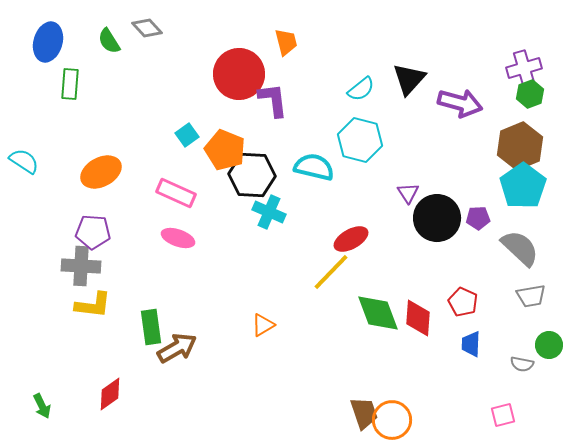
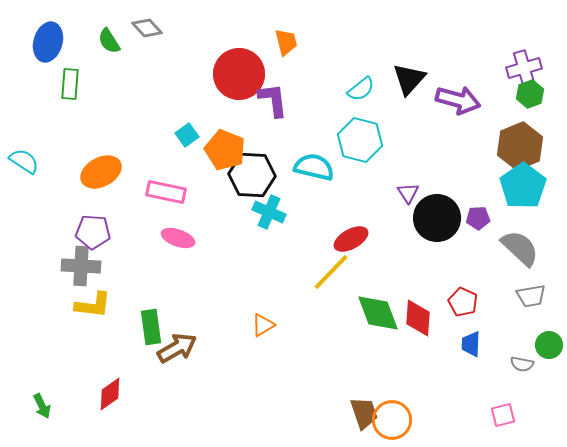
purple arrow at (460, 103): moved 2 px left, 3 px up
pink rectangle at (176, 193): moved 10 px left, 1 px up; rotated 12 degrees counterclockwise
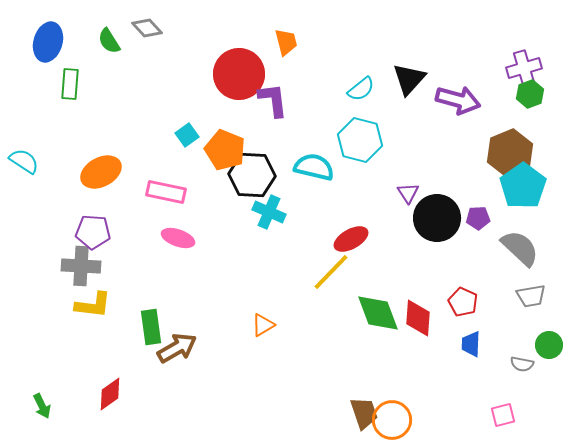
brown hexagon at (520, 146): moved 10 px left, 7 px down
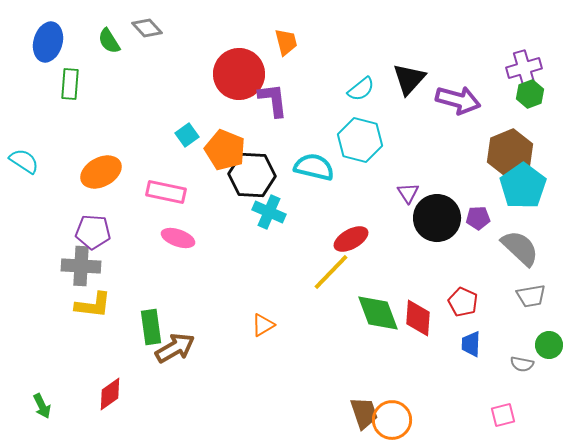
brown arrow at (177, 348): moved 2 px left
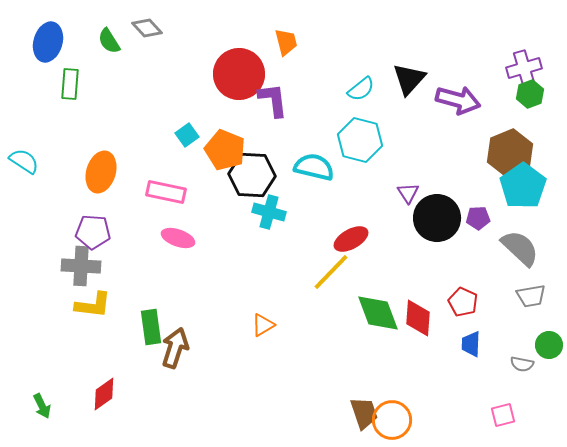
orange ellipse at (101, 172): rotated 45 degrees counterclockwise
cyan cross at (269, 212): rotated 8 degrees counterclockwise
brown arrow at (175, 348): rotated 42 degrees counterclockwise
red diamond at (110, 394): moved 6 px left
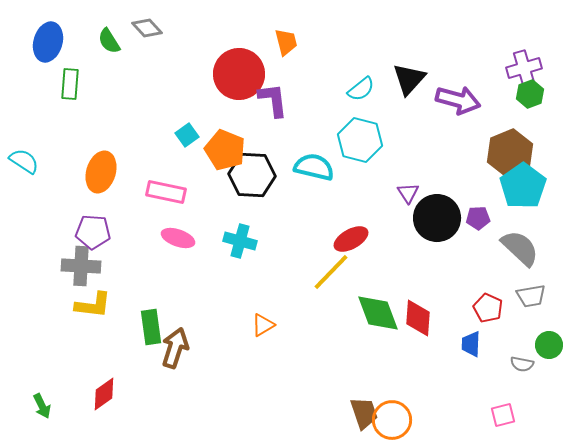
cyan cross at (269, 212): moved 29 px left, 29 px down
red pentagon at (463, 302): moved 25 px right, 6 px down
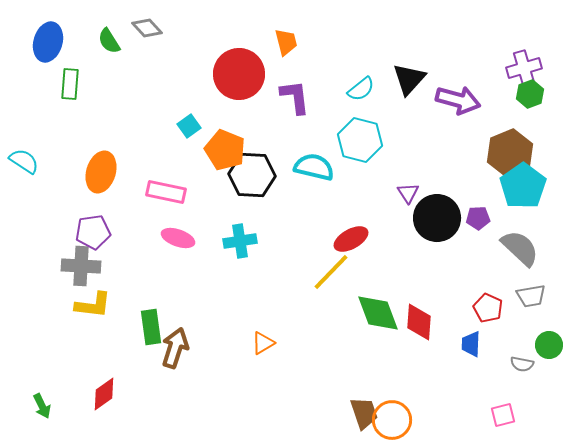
purple L-shape at (273, 100): moved 22 px right, 3 px up
cyan square at (187, 135): moved 2 px right, 9 px up
purple pentagon at (93, 232): rotated 12 degrees counterclockwise
cyan cross at (240, 241): rotated 24 degrees counterclockwise
red diamond at (418, 318): moved 1 px right, 4 px down
orange triangle at (263, 325): moved 18 px down
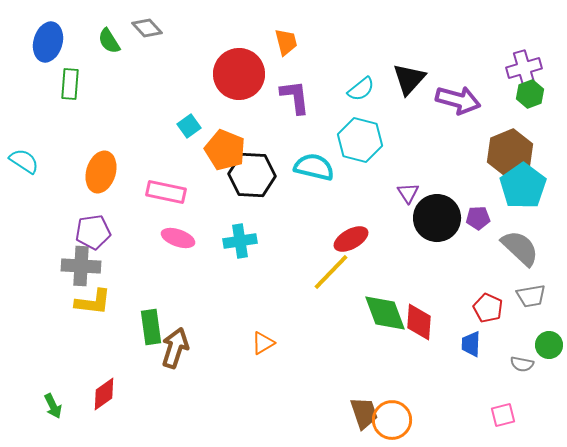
yellow L-shape at (93, 305): moved 3 px up
green diamond at (378, 313): moved 7 px right
green arrow at (42, 406): moved 11 px right
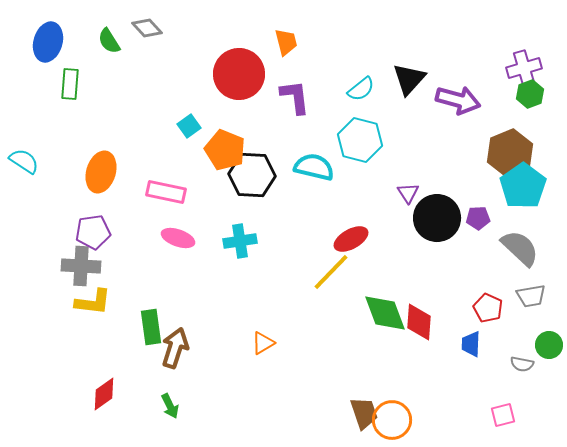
green arrow at (53, 406): moved 117 px right
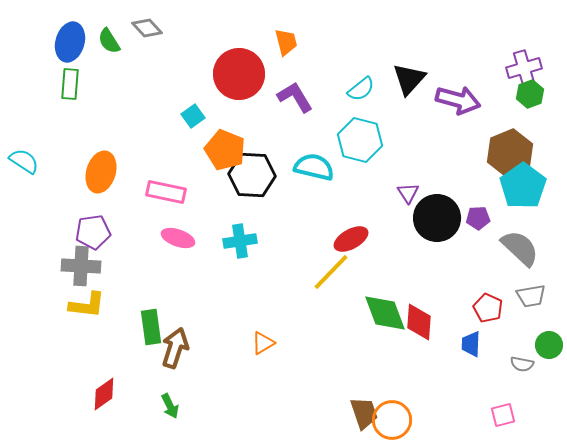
blue ellipse at (48, 42): moved 22 px right
purple L-shape at (295, 97): rotated 24 degrees counterclockwise
cyan square at (189, 126): moved 4 px right, 10 px up
yellow L-shape at (93, 302): moved 6 px left, 3 px down
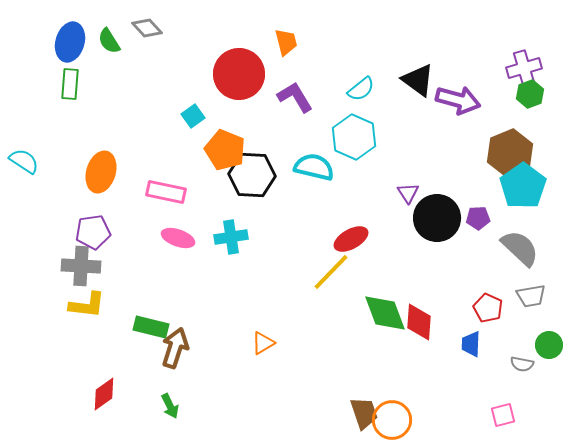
black triangle at (409, 79): moved 9 px right, 1 px down; rotated 36 degrees counterclockwise
cyan hexagon at (360, 140): moved 6 px left, 3 px up; rotated 9 degrees clockwise
cyan cross at (240, 241): moved 9 px left, 4 px up
green rectangle at (151, 327): rotated 68 degrees counterclockwise
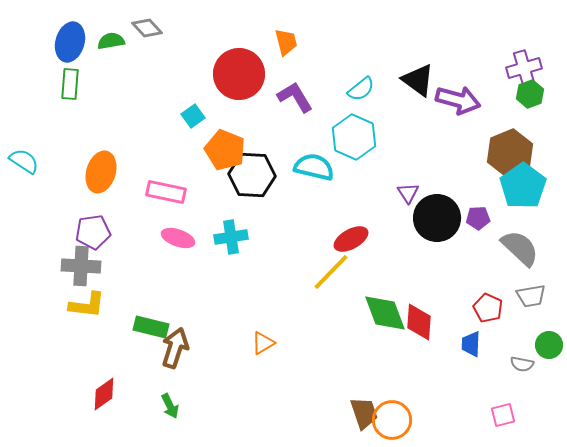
green semicircle at (109, 41): moved 2 px right; rotated 112 degrees clockwise
